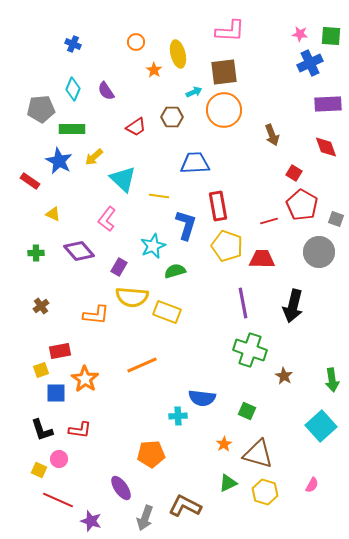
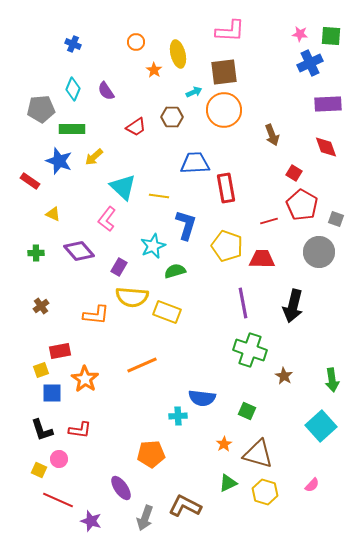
blue star at (59, 161): rotated 8 degrees counterclockwise
cyan triangle at (123, 179): moved 8 px down
red rectangle at (218, 206): moved 8 px right, 18 px up
blue square at (56, 393): moved 4 px left
pink semicircle at (312, 485): rotated 14 degrees clockwise
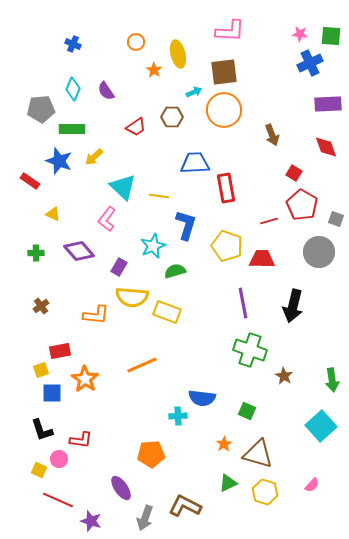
red L-shape at (80, 430): moved 1 px right, 10 px down
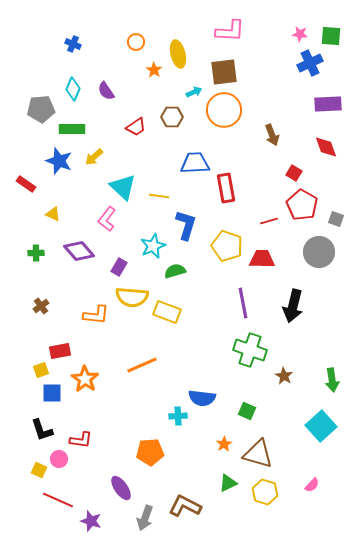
red rectangle at (30, 181): moved 4 px left, 3 px down
orange pentagon at (151, 454): moved 1 px left, 2 px up
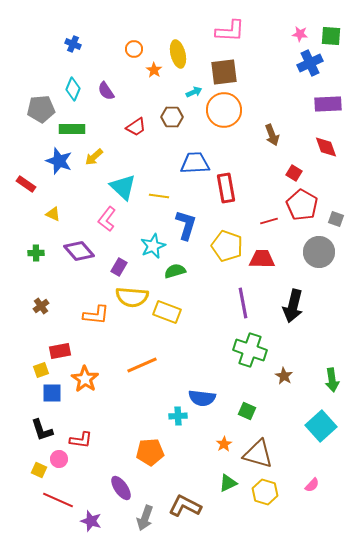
orange circle at (136, 42): moved 2 px left, 7 px down
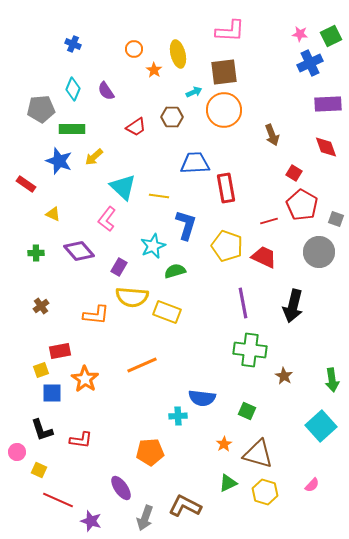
green square at (331, 36): rotated 30 degrees counterclockwise
red trapezoid at (262, 259): moved 2 px right, 2 px up; rotated 24 degrees clockwise
green cross at (250, 350): rotated 12 degrees counterclockwise
pink circle at (59, 459): moved 42 px left, 7 px up
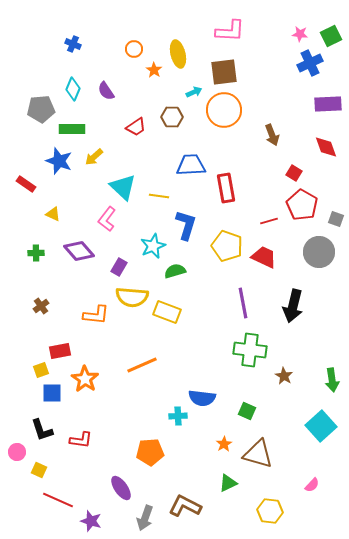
blue trapezoid at (195, 163): moved 4 px left, 2 px down
yellow hexagon at (265, 492): moved 5 px right, 19 px down; rotated 10 degrees counterclockwise
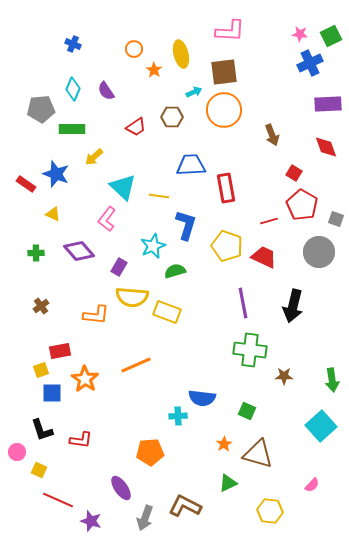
yellow ellipse at (178, 54): moved 3 px right
blue star at (59, 161): moved 3 px left, 13 px down
orange line at (142, 365): moved 6 px left
brown star at (284, 376): rotated 30 degrees counterclockwise
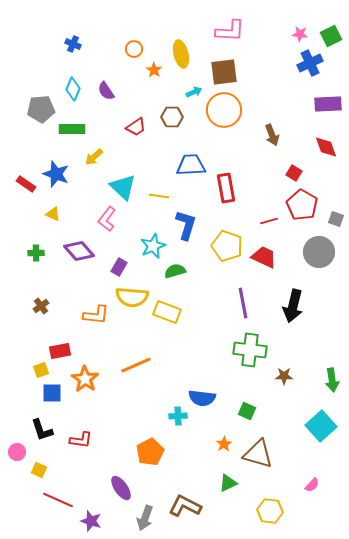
orange pentagon at (150, 452): rotated 24 degrees counterclockwise
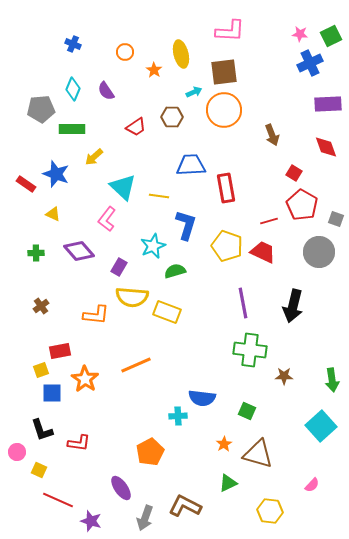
orange circle at (134, 49): moved 9 px left, 3 px down
red trapezoid at (264, 257): moved 1 px left, 5 px up
red L-shape at (81, 440): moved 2 px left, 3 px down
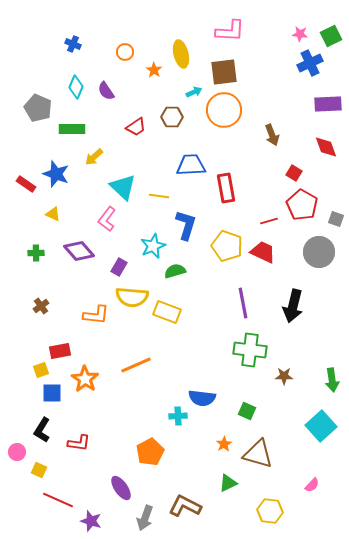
cyan diamond at (73, 89): moved 3 px right, 2 px up
gray pentagon at (41, 109): moved 3 px left, 1 px up; rotated 28 degrees clockwise
black L-shape at (42, 430): rotated 50 degrees clockwise
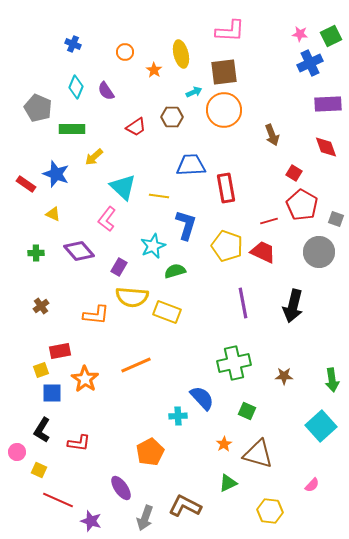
green cross at (250, 350): moved 16 px left, 13 px down; rotated 20 degrees counterclockwise
blue semicircle at (202, 398): rotated 140 degrees counterclockwise
